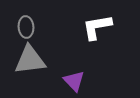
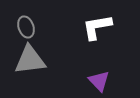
gray ellipse: rotated 15 degrees counterclockwise
purple triangle: moved 25 px right
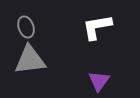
purple triangle: rotated 20 degrees clockwise
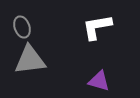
gray ellipse: moved 4 px left
purple triangle: rotated 50 degrees counterclockwise
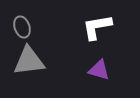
gray triangle: moved 1 px left, 1 px down
purple triangle: moved 11 px up
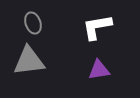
gray ellipse: moved 11 px right, 4 px up
purple triangle: rotated 25 degrees counterclockwise
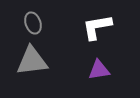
gray triangle: moved 3 px right
